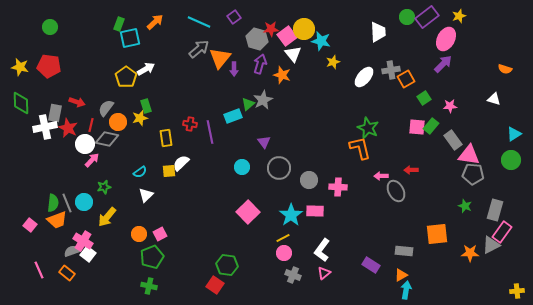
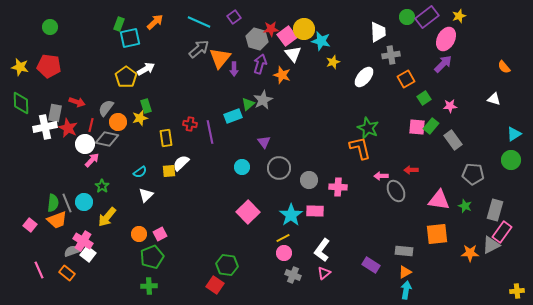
orange semicircle at (505, 69): moved 1 px left, 2 px up; rotated 32 degrees clockwise
gray cross at (391, 70): moved 15 px up
pink triangle at (469, 155): moved 30 px left, 45 px down
green star at (104, 187): moved 2 px left, 1 px up; rotated 24 degrees counterclockwise
orange triangle at (401, 275): moved 4 px right, 3 px up
green cross at (149, 286): rotated 14 degrees counterclockwise
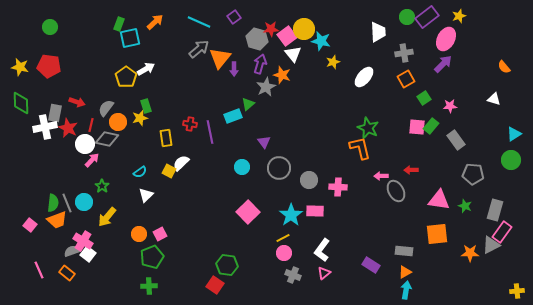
gray cross at (391, 55): moved 13 px right, 2 px up
gray star at (263, 100): moved 3 px right, 13 px up
gray rectangle at (453, 140): moved 3 px right
yellow square at (169, 171): rotated 32 degrees clockwise
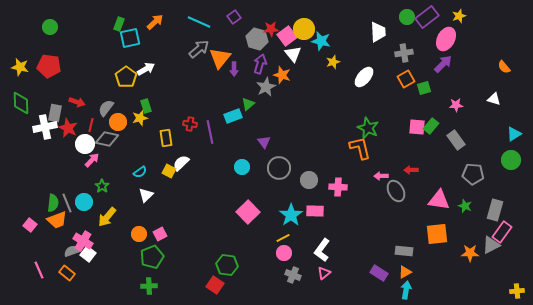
green square at (424, 98): moved 10 px up; rotated 16 degrees clockwise
pink star at (450, 106): moved 6 px right, 1 px up
purple rectangle at (371, 265): moved 8 px right, 8 px down
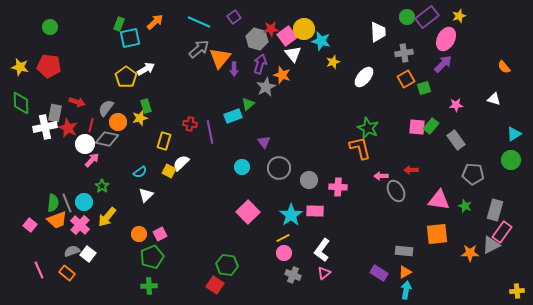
yellow rectangle at (166, 138): moved 2 px left, 3 px down; rotated 24 degrees clockwise
pink cross at (83, 241): moved 3 px left, 16 px up; rotated 12 degrees clockwise
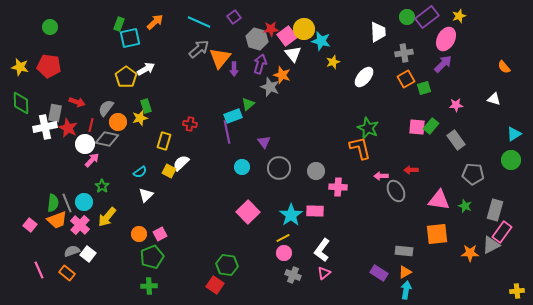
gray star at (266, 87): moved 4 px right; rotated 24 degrees counterclockwise
purple line at (210, 132): moved 17 px right
gray circle at (309, 180): moved 7 px right, 9 px up
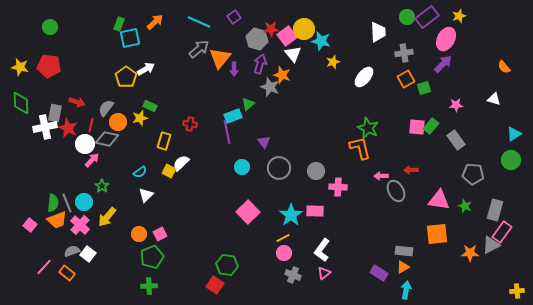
green rectangle at (146, 106): moved 4 px right; rotated 48 degrees counterclockwise
pink line at (39, 270): moved 5 px right, 3 px up; rotated 66 degrees clockwise
orange triangle at (405, 272): moved 2 px left, 5 px up
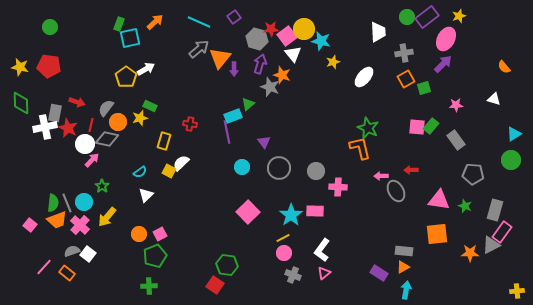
green pentagon at (152, 257): moved 3 px right, 1 px up
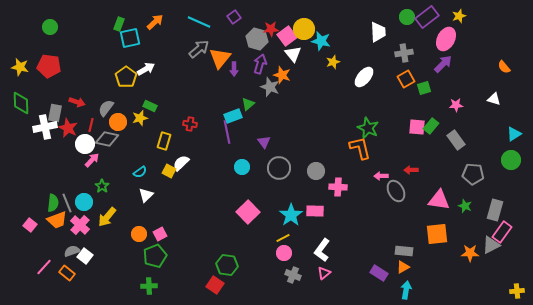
white square at (88, 254): moved 3 px left, 2 px down
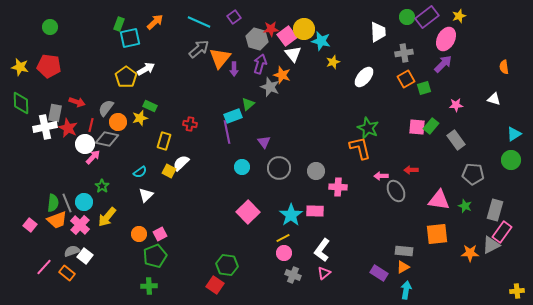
orange semicircle at (504, 67): rotated 32 degrees clockwise
pink arrow at (92, 160): moved 1 px right, 3 px up
